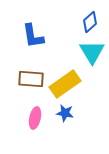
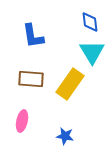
blue diamond: rotated 55 degrees counterclockwise
yellow rectangle: moved 5 px right; rotated 20 degrees counterclockwise
blue star: moved 23 px down
pink ellipse: moved 13 px left, 3 px down
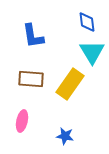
blue diamond: moved 3 px left
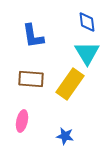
cyan triangle: moved 5 px left, 1 px down
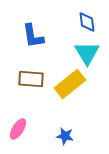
yellow rectangle: rotated 16 degrees clockwise
pink ellipse: moved 4 px left, 8 px down; rotated 20 degrees clockwise
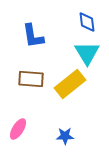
blue star: rotated 12 degrees counterclockwise
